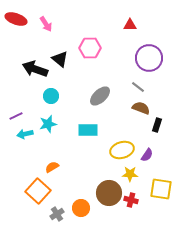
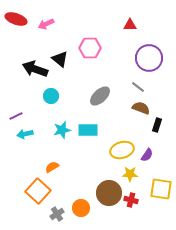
pink arrow: rotated 98 degrees clockwise
cyan star: moved 14 px right, 6 px down
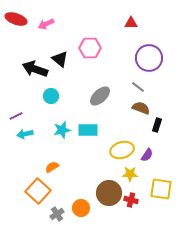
red triangle: moved 1 px right, 2 px up
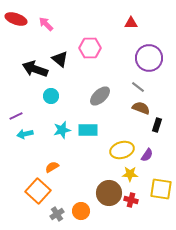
pink arrow: rotated 70 degrees clockwise
orange circle: moved 3 px down
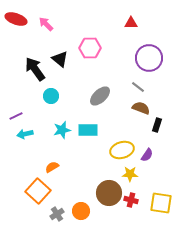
black arrow: rotated 35 degrees clockwise
yellow square: moved 14 px down
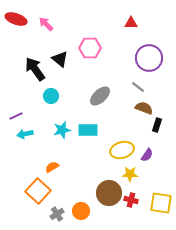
brown semicircle: moved 3 px right
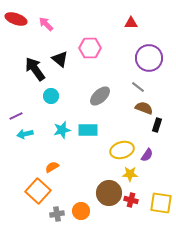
gray cross: rotated 24 degrees clockwise
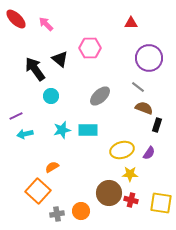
red ellipse: rotated 25 degrees clockwise
purple semicircle: moved 2 px right, 2 px up
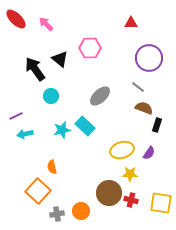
cyan rectangle: moved 3 px left, 4 px up; rotated 42 degrees clockwise
orange semicircle: rotated 72 degrees counterclockwise
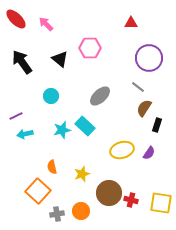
black arrow: moved 13 px left, 7 px up
brown semicircle: rotated 78 degrees counterclockwise
yellow star: moved 48 px left; rotated 21 degrees counterclockwise
